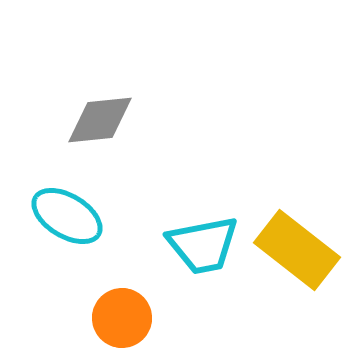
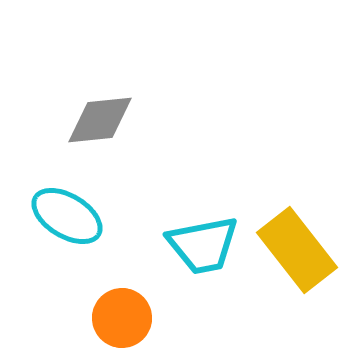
yellow rectangle: rotated 14 degrees clockwise
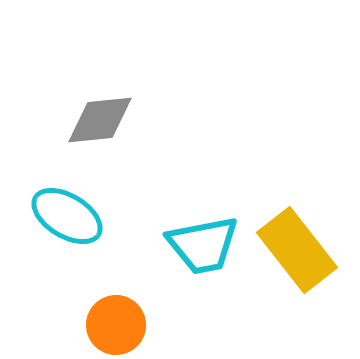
orange circle: moved 6 px left, 7 px down
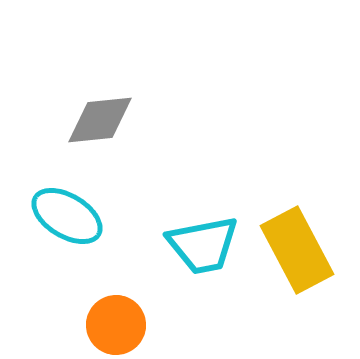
yellow rectangle: rotated 10 degrees clockwise
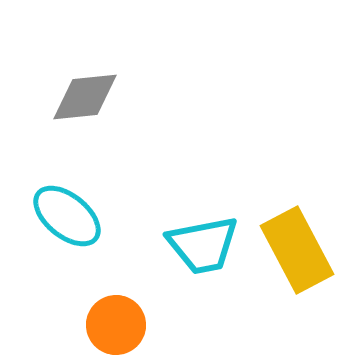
gray diamond: moved 15 px left, 23 px up
cyan ellipse: rotated 8 degrees clockwise
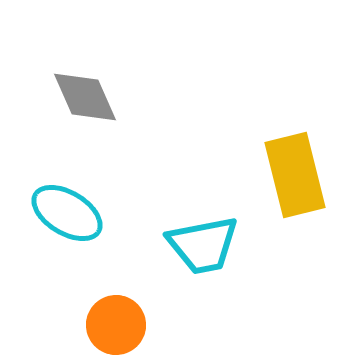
gray diamond: rotated 72 degrees clockwise
cyan ellipse: moved 3 px up; rotated 8 degrees counterclockwise
yellow rectangle: moved 2 px left, 75 px up; rotated 14 degrees clockwise
